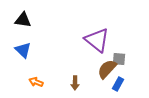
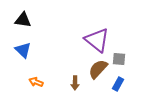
brown semicircle: moved 9 px left
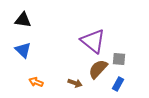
purple triangle: moved 4 px left, 1 px down
brown arrow: rotated 72 degrees counterclockwise
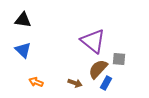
blue rectangle: moved 12 px left, 1 px up
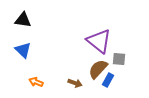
purple triangle: moved 6 px right
blue rectangle: moved 2 px right, 3 px up
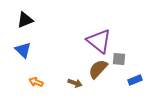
black triangle: moved 2 px right; rotated 30 degrees counterclockwise
blue rectangle: moved 27 px right; rotated 40 degrees clockwise
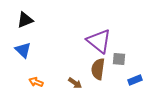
brown semicircle: rotated 35 degrees counterclockwise
brown arrow: rotated 16 degrees clockwise
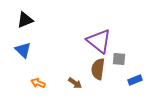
orange arrow: moved 2 px right, 1 px down
